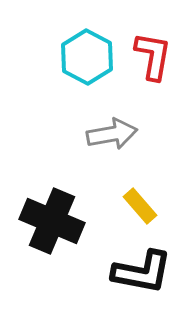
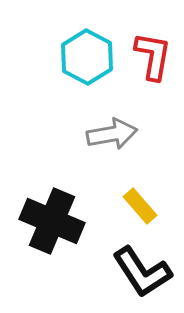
black L-shape: rotated 46 degrees clockwise
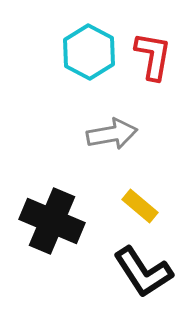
cyan hexagon: moved 2 px right, 5 px up
yellow rectangle: rotated 9 degrees counterclockwise
black L-shape: moved 1 px right
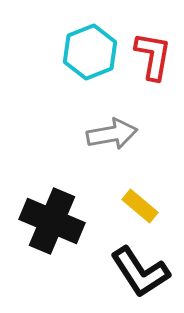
cyan hexagon: moved 1 px right; rotated 10 degrees clockwise
black L-shape: moved 3 px left
